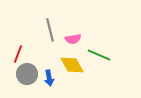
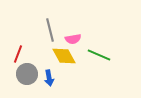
yellow diamond: moved 8 px left, 9 px up
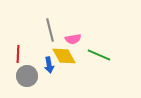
red line: rotated 18 degrees counterclockwise
gray circle: moved 2 px down
blue arrow: moved 13 px up
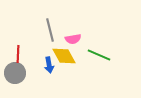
gray circle: moved 12 px left, 3 px up
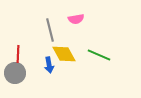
pink semicircle: moved 3 px right, 20 px up
yellow diamond: moved 2 px up
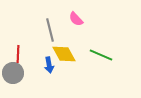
pink semicircle: rotated 56 degrees clockwise
green line: moved 2 px right
gray circle: moved 2 px left
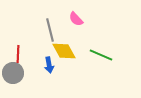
yellow diamond: moved 3 px up
